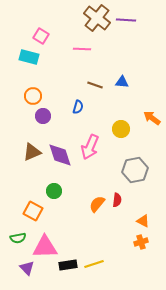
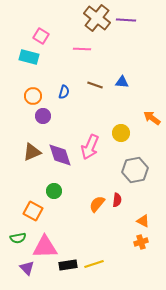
blue semicircle: moved 14 px left, 15 px up
yellow circle: moved 4 px down
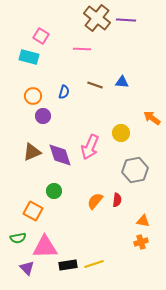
orange semicircle: moved 2 px left, 3 px up
orange triangle: rotated 16 degrees counterclockwise
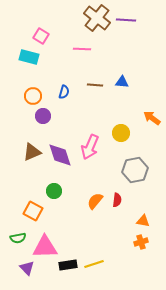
brown line: rotated 14 degrees counterclockwise
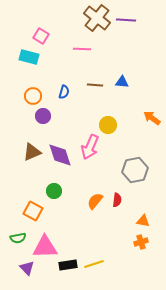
yellow circle: moved 13 px left, 8 px up
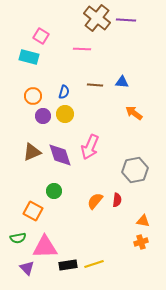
orange arrow: moved 18 px left, 5 px up
yellow circle: moved 43 px left, 11 px up
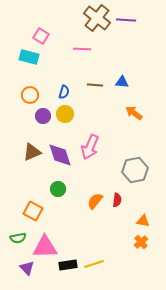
orange circle: moved 3 px left, 1 px up
green circle: moved 4 px right, 2 px up
orange cross: rotated 24 degrees counterclockwise
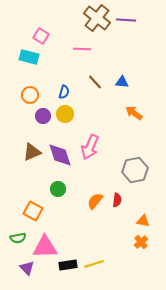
brown line: moved 3 px up; rotated 42 degrees clockwise
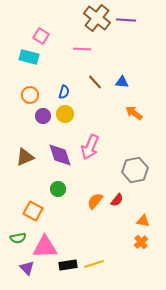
brown triangle: moved 7 px left, 5 px down
red semicircle: rotated 32 degrees clockwise
